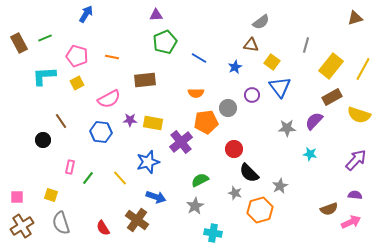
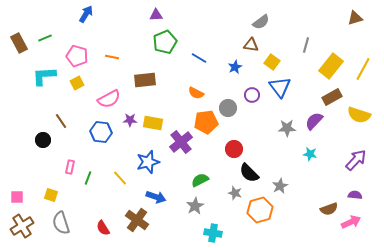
orange semicircle at (196, 93): rotated 28 degrees clockwise
green line at (88, 178): rotated 16 degrees counterclockwise
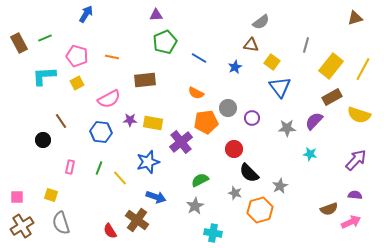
purple circle at (252, 95): moved 23 px down
green line at (88, 178): moved 11 px right, 10 px up
red semicircle at (103, 228): moved 7 px right, 3 px down
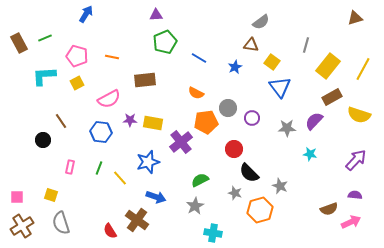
yellow rectangle at (331, 66): moved 3 px left
gray star at (280, 186): rotated 21 degrees counterclockwise
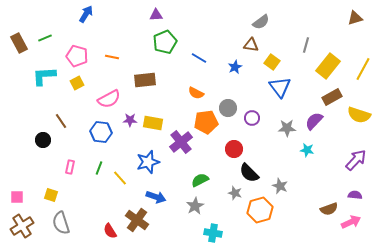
cyan star at (310, 154): moved 3 px left, 4 px up
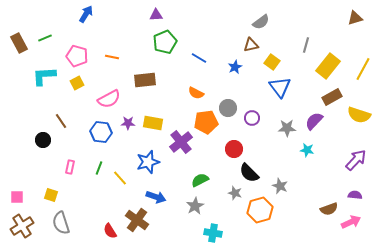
brown triangle at (251, 45): rotated 21 degrees counterclockwise
purple star at (130, 120): moved 2 px left, 3 px down
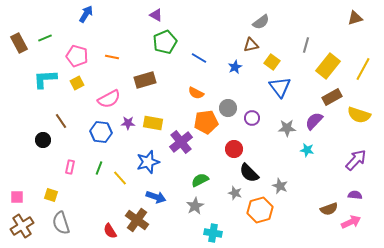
purple triangle at (156, 15): rotated 32 degrees clockwise
cyan L-shape at (44, 76): moved 1 px right, 3 px down
brown rectangle at (145, 80): rotated 10 degrees counterclockwise
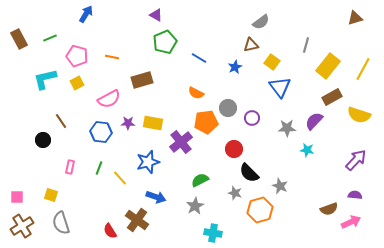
green line at (45, 38): moved 5 px right
brown rectangle at (19, 43): moved 4 px up
cyan L-shape at (45, 79): rotated 10 degrees counterclockwise
brown rectangle at (145, 80): moved 3 px left
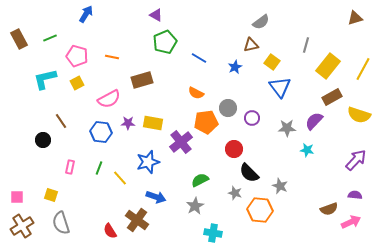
orange hexagon at (260, 210): rotated 20 degrees clockwise
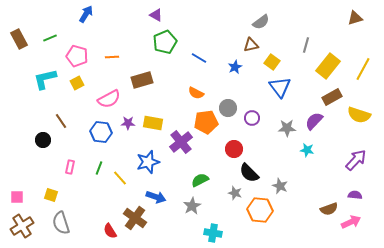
orange line at (112, 57): rotated 16 degrees counterclockwise
gray star at (195, 206): moved 3 px left
brown cross at (137, 220): moved 2 px left, 2 px up
